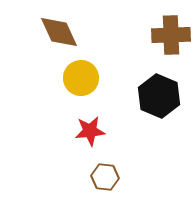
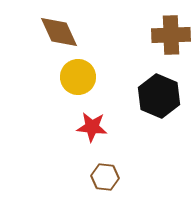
yellow circle: moved 3 px left, 1 px up
red star: moved 2 px right, 4 px up; rotated 12 degrees clockwise
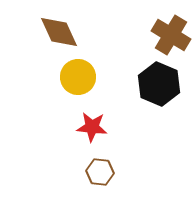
brown cross: rotated 33 degrees clockwise
black hexagon: moved 12 px up
brown hexagon: moved 5 px left, 5 px up
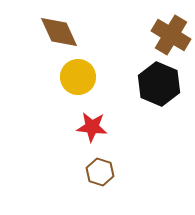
brown hexagon: rotated 12 degrees clockwise
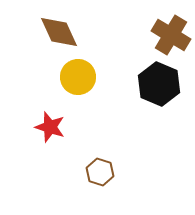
red star: moved 42 px left; rotated 12 degrees clockwise
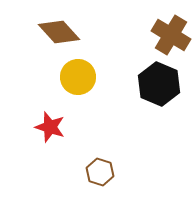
brown diamond: rotated 18 degrees counterclockwise
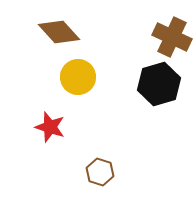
brown cross: moved 1 px right, 2 px down; rotated 6 degrees counterclockwise
black hexagon: rotated 21 degrees clockwise
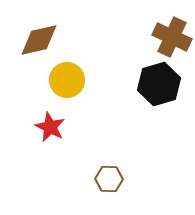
brown diamond: moved 20 px left, 8 px down; rotated 60 degrees counterclockwise
yellow circle: moved 11 px left, 3 px down
red star: rotated 8 degrees clockwise
brown hexagon: moved 9 px right, 7 px down; rotated 16 degrees counterclockwise
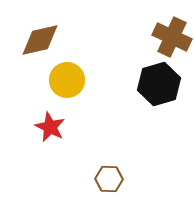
brown diamond: moved 1 px right
